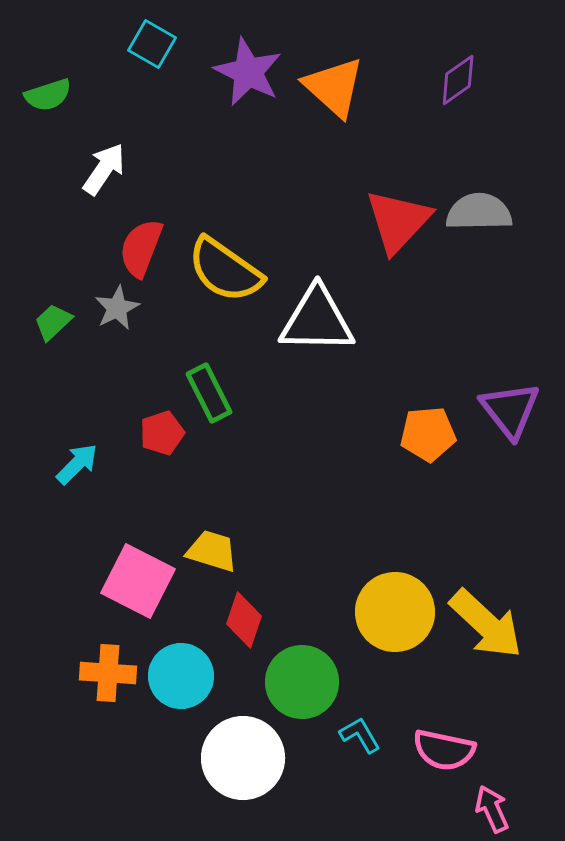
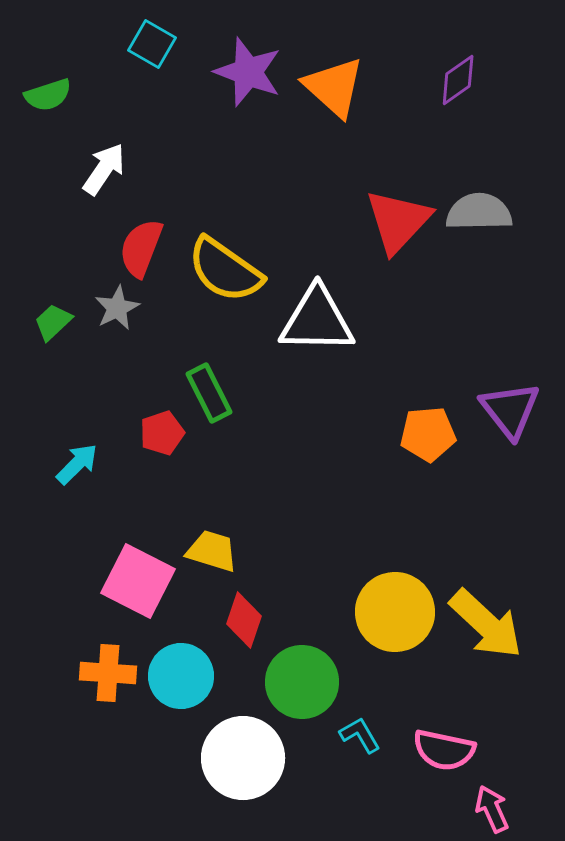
purple star: rotated 6 degrees counterclockwise
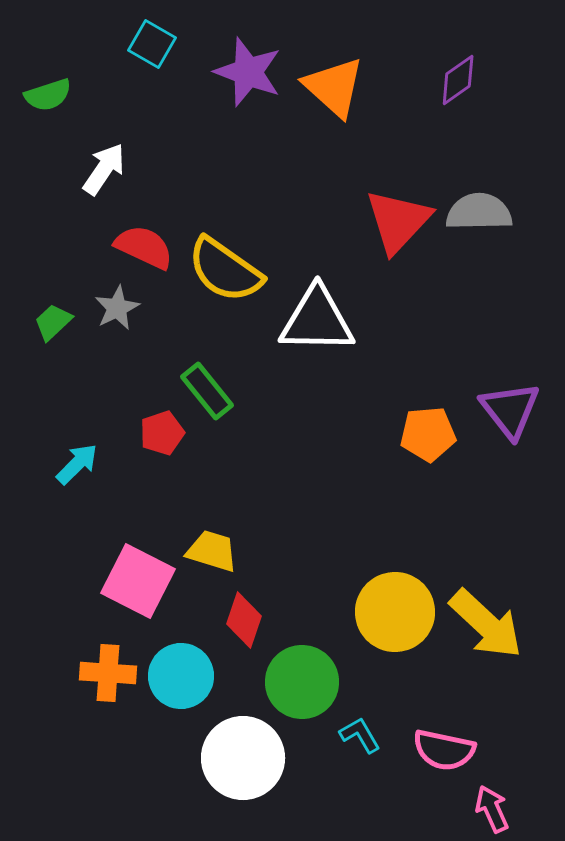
red semicircle: moved 3 px right, 1 px up; rotated 94 degrees clockwise
green rectangle: moved 2 px left, 2 px up; rotated 12 degrees counterclockwise
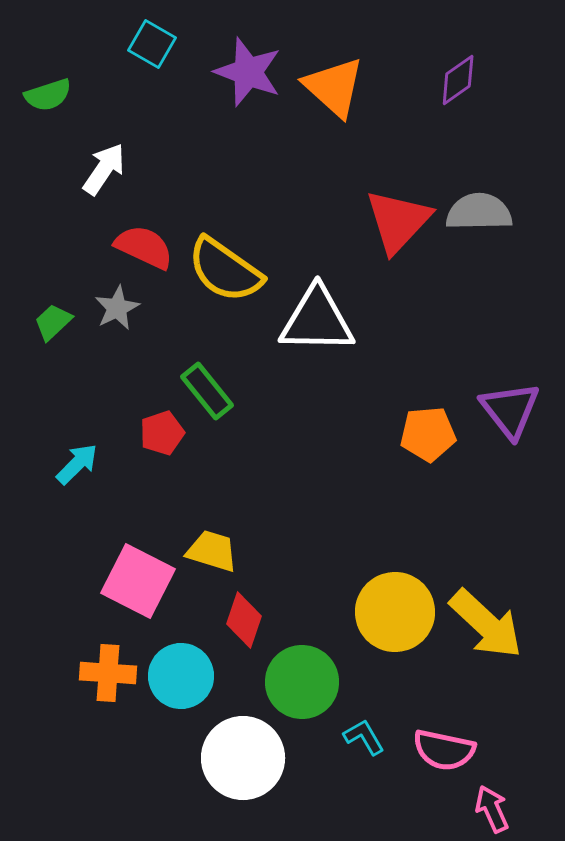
cyan L-shape: moved 4 px right, 2 px down
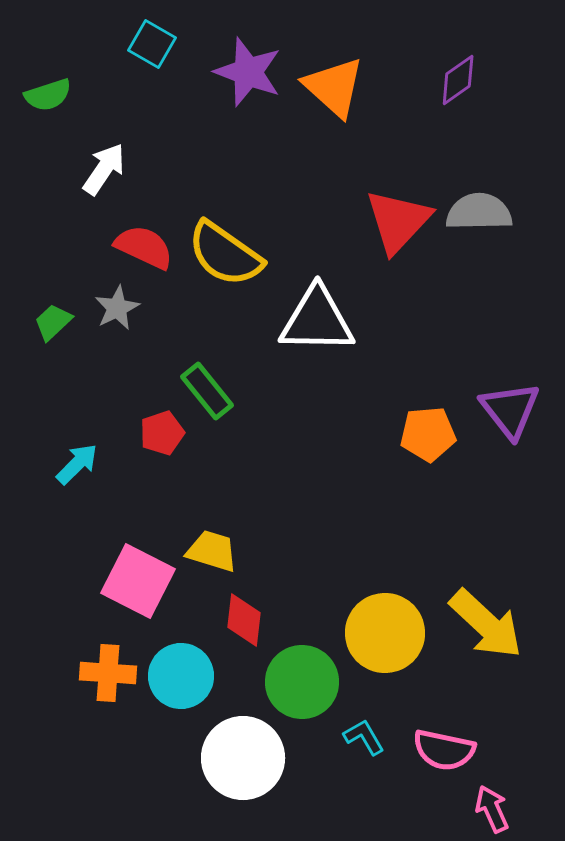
yellow semicircle: moved 16 px up
yellow circle: moved 10 px left, 21 px down
red diamond: rotated 12 degrees counterclockwise
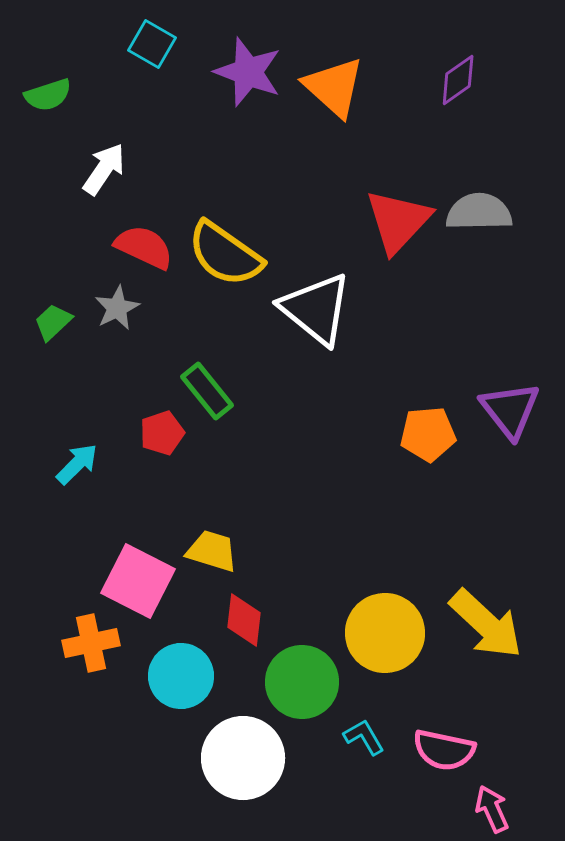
white triangle: moved 1 px left, 11 px up; rotated 38 degrees clockwise
orange cross: moved 17 px left, 30 px up; rotated 16 degrees counterclockwise
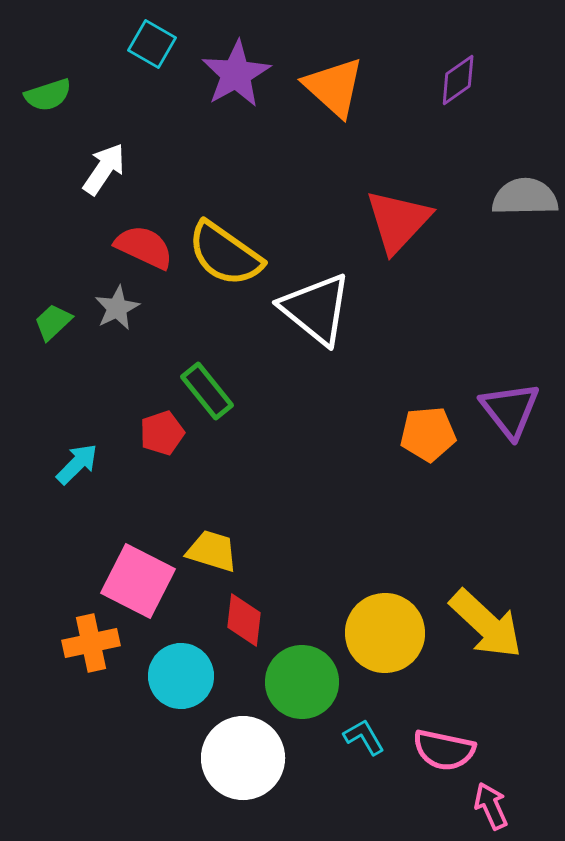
purple star: moved 12 px left, 2 px down; rotated 22 degrees clockwise
gray semicircle: moved 46 px right, 15 px up
pink arrow: moved 1 px left, 3 px up
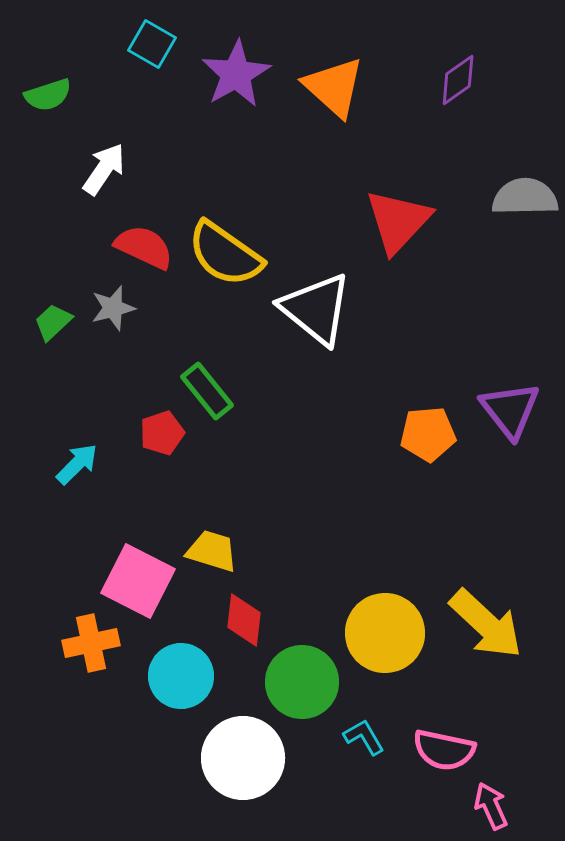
gray star: moved 4 px left; rotated 12 degrees clockwise
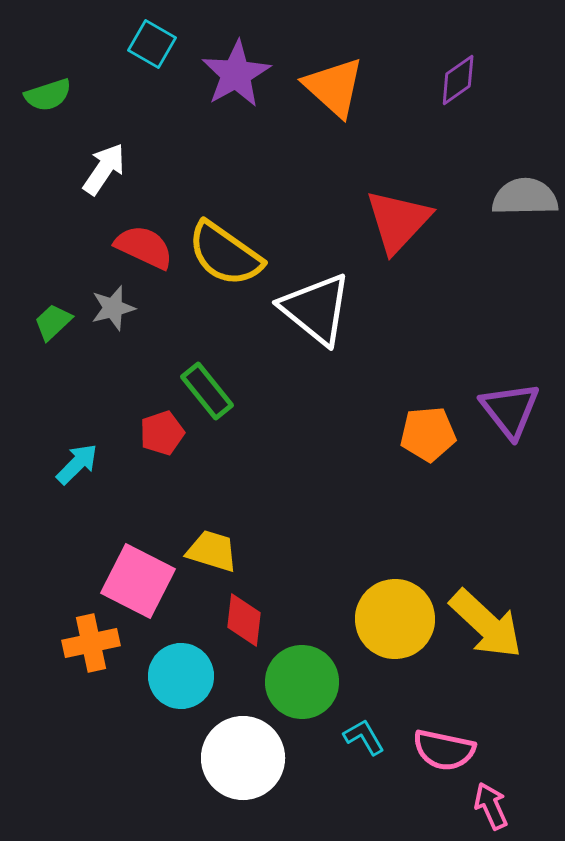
yellow circle: moved 10 px right, 14 px up
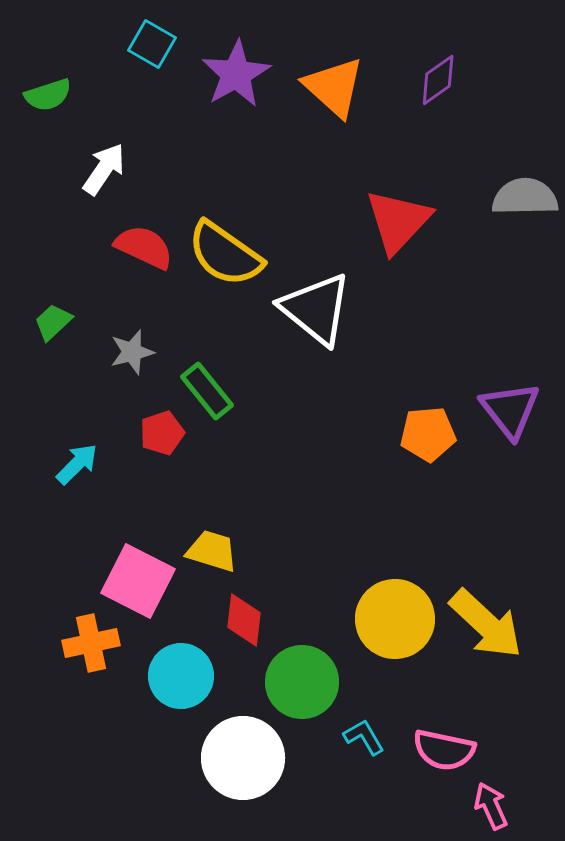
purple diamond: moved 20 px left
gray star: moved 19 px right, 44 px down
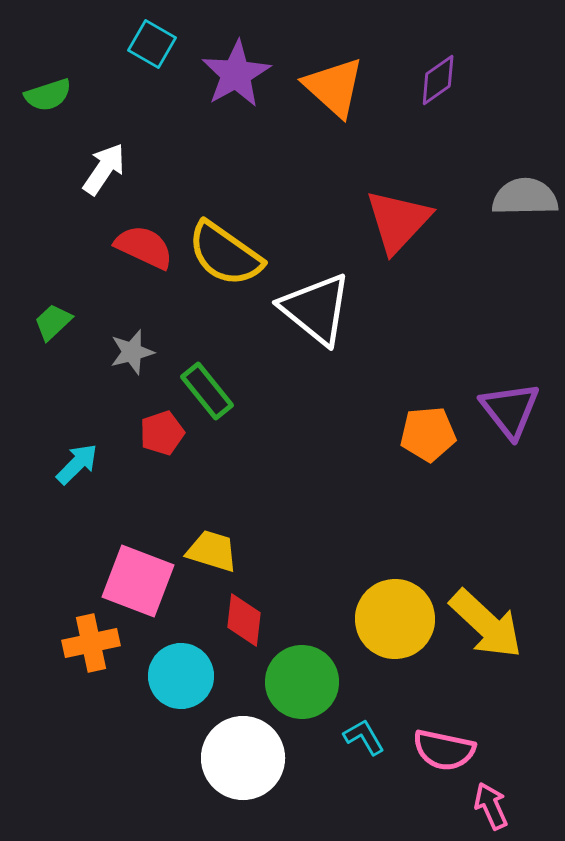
pink square: rotated 6 degrees counterclockwise
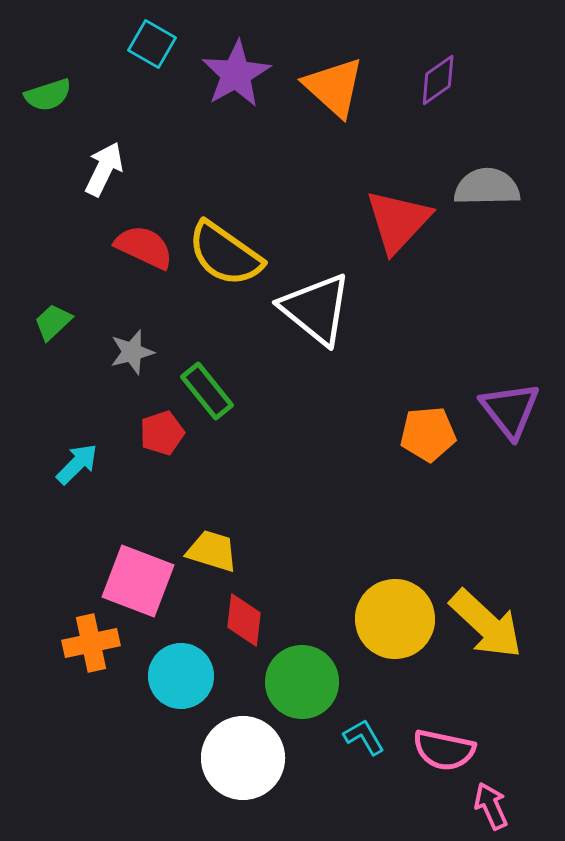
white arrow: rotated 8 degrees counterclockwise
gray semicircle: moved 38 px left, 10 px up
